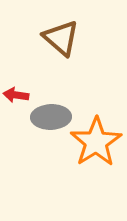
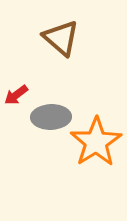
red arrow: rotated 45 degrees counterclockwise
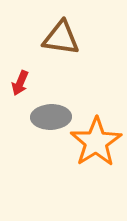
brown triangle: rotated 33 degrees counterclockwise
red arrow: moved 4 px right, 12 px up; rotated 30 degrees counterclockwise
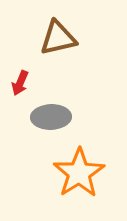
brown triangle: moved 3 px left; rotated 21 degrees counterclockwise
orange star: moved 17 px left, 31 px down
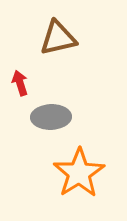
red arrow: rotated 140 degrees clockwise
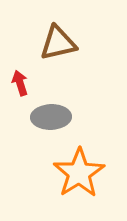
brown triangle: moved 5 px down
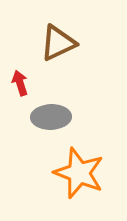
brown triangle: rotated 12 degrees counterclockwise
orange star: rotated 18 degrees counterclockwise
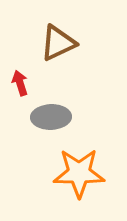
orange star: rotated 21 degrees counterclockwise
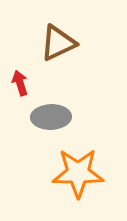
orange star: moved 1 px left
